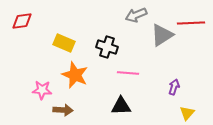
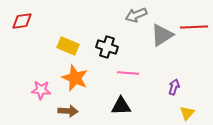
red line: moved 3 px right, 4 px down
yellow rectangle: moved 4 px right, 3 px down
orange star: moved 3 px down
pink star: moved 1 px left
brown arrow: moved 5 px right, 1 px down
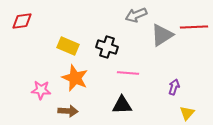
black triangle: moved 1 px right, 1 px up
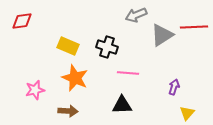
pink star: moved 6 px left; rotated 18 degrees counterclockwise
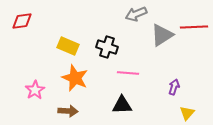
gray arrow: moved 1 px up
pink star: rotated 18 degrees counterclockwise
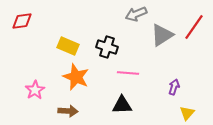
red line: rotated 52 degrees counterclockwise
orange star: moved 1 px right, 1 px up
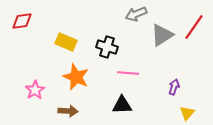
yellow rectangle: moved 2 px left, 4 px up
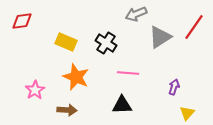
gray triangle: moved 2 px left, 2 px down
black cross: moved 1 px left, 4 px up; rotated 15 degrees clockwise
brown arrow: moved 1 px left, 1 px up
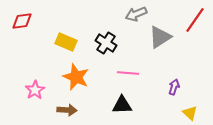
red line: moved 1 px right, 7 px up
yellow triangle: moved 3 px right; rotated 28 degrees counterclockwise
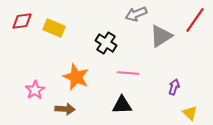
gray triangle: moved 1 px right, 1 px up
yellow rectangle: moved 12 px left, 14 px up
brown arrow: moved 2 px left, 1 px up
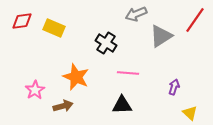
brown arrow: moved 2 px left, 3 px up; rotated 18 degrees counterclockwise
